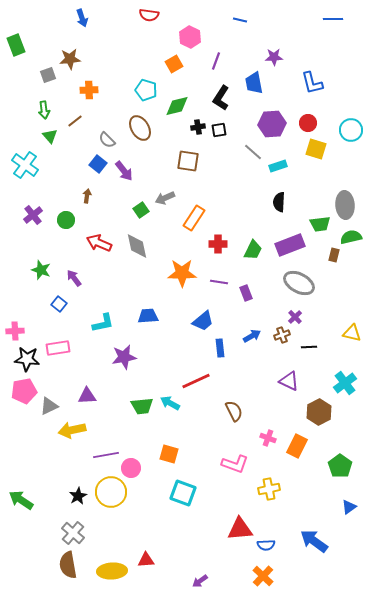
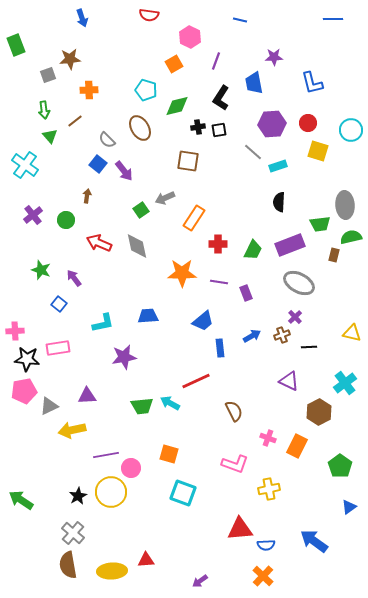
yellow square at (316, 149): moved 2 px right, 2 px down
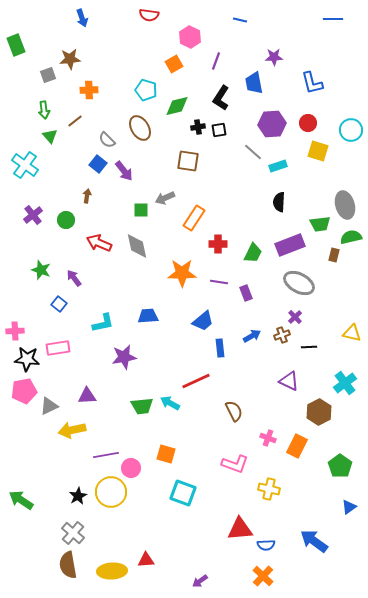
gray ellipse at (345, 205): rotated 12 degrees counterclockwise
green square at (141, 210): rotated 35 degrees clockwise
green trapezoid at (253, 250): moved 3 px down
orange square at (169, 454): moved 3 px left
yellow cross at (269, 489): rotated 25 degrees clockwise
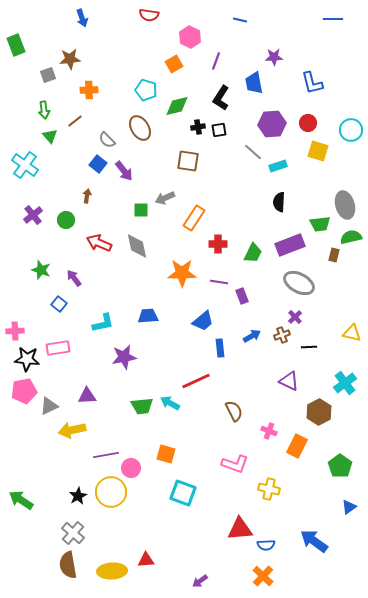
purple rectangle at (246, 293): moved 4 px left, 3 px down
pink cross at (268, 438): moved 1 px right, 7 px up
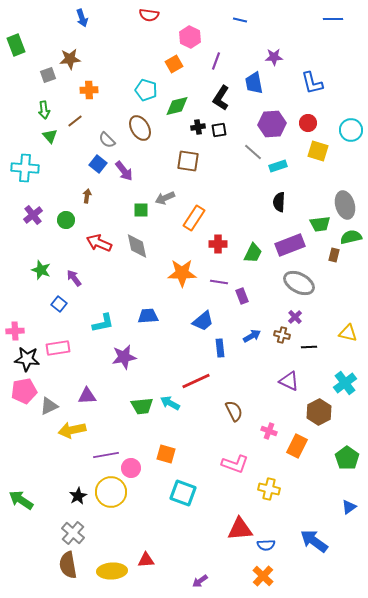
cyan cross at (25, 165): moved 3 px down; rotated 32 degrees counterclockwise
yellow triangle at (352, 333): moved 4 px left
brown cross at (282, 335): rotated 35 degrees clockwise
green pentagon at (340, 466): moved 7 px right, 8 px up
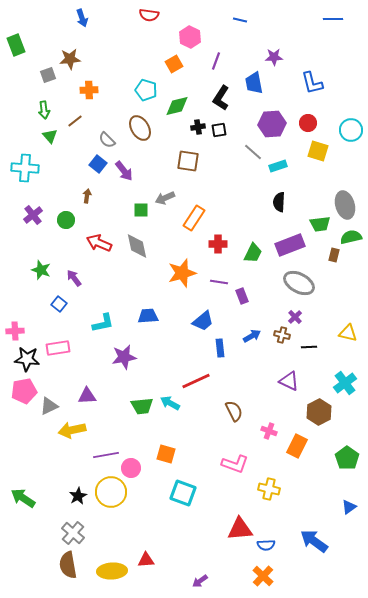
orange star at (182, 273): rotated 16 degrees counterclockwise
green arrow at (21, 500): moved 2 px right, 2 px up
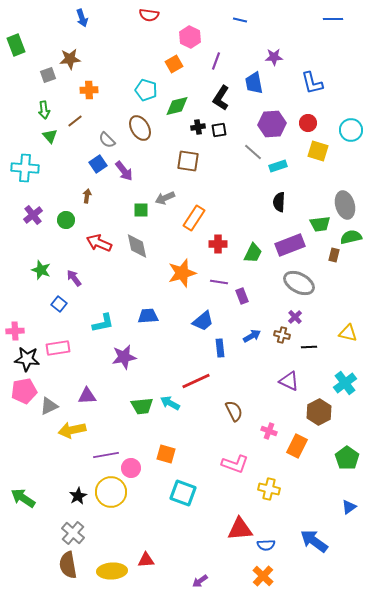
blue square at (98, 164): rotated 18 degrees clockwise
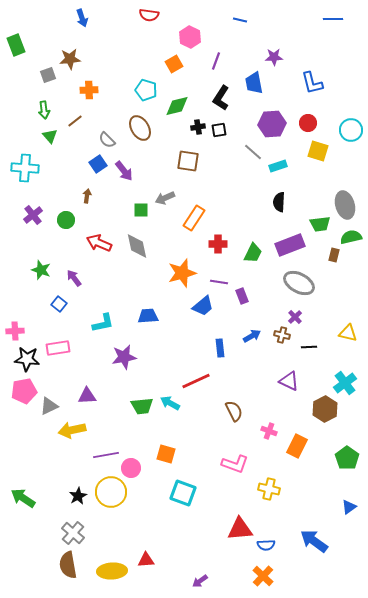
blue trapezoid at (203, 321): moved 15 px up
brown hexagon at (319, 412): moved 6 px right, 3 px up
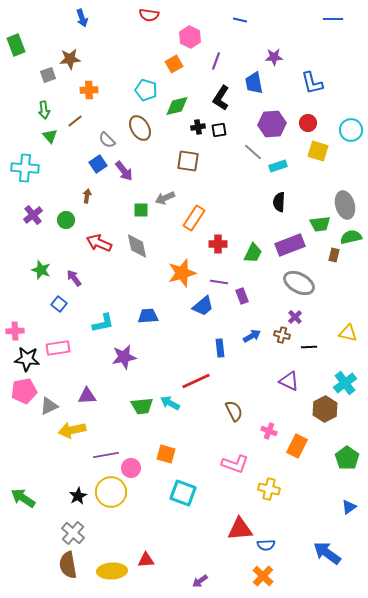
blue arrow at (314, 541): moved 13 px right, 12 px down
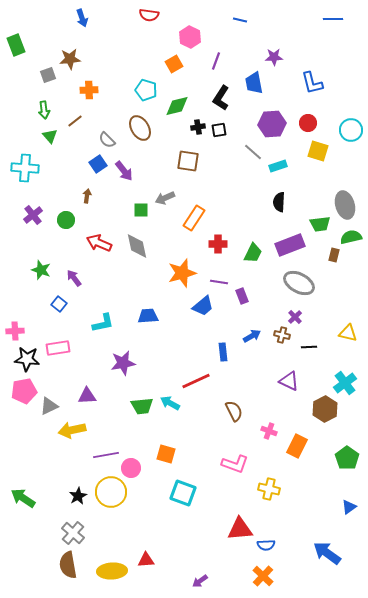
blue rectangle at (220, 348): moved 3 px right, 4 px down
purple star at (124, 357): moved 1 px left, 6 px down
